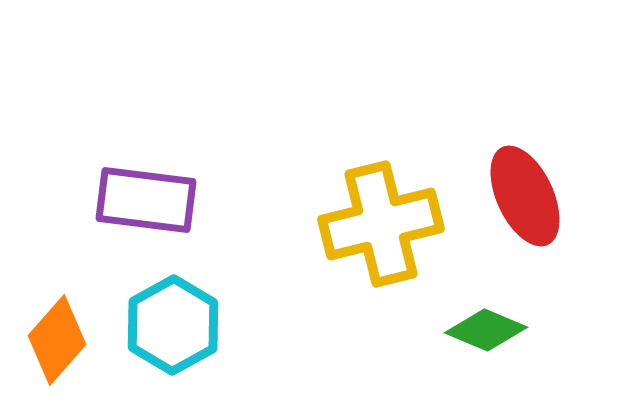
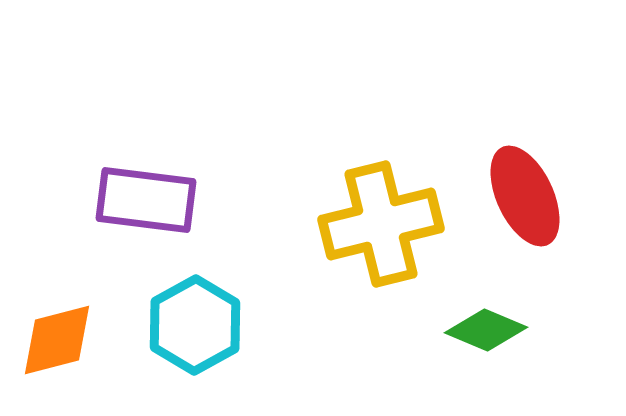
cyan hexagon: moved 22 px right
orange diamond: rotated 34 degrees clockwise
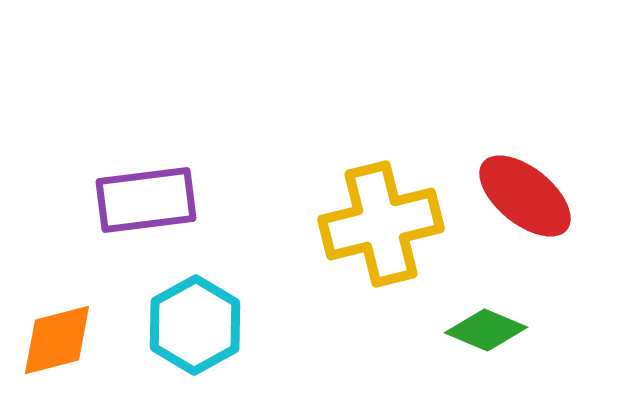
red ellipse: rotated 26 degrees counterclockwise
purple rectangle: rotated 14 degrees counterclockwise
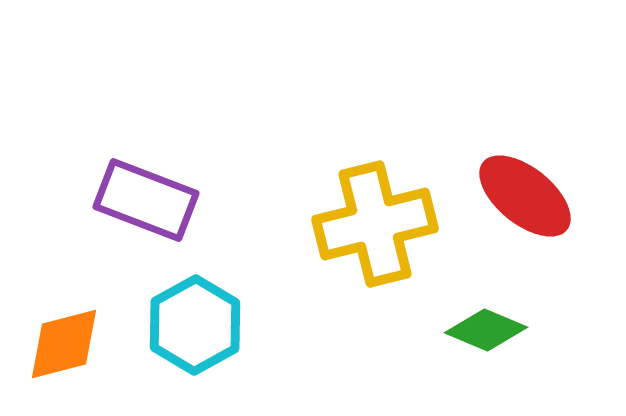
purple rectangle: rotated 28 degrees clockwise
yellow cross: moved 6 px left
orange diamond: moved 7 px right, 4 px down
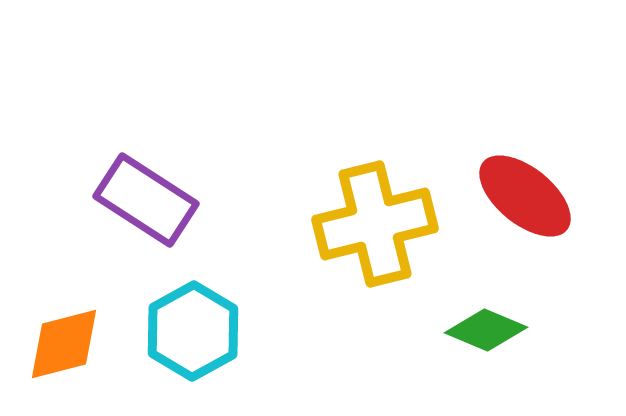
purple rectangle: rotated 12 degrees clockwise
cyan hexagon: moved 2 px left, 6 px down
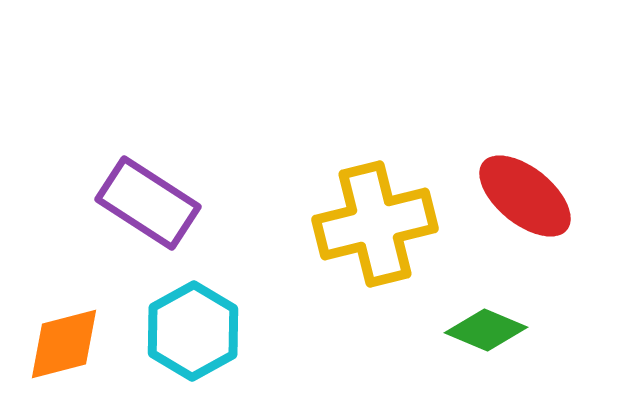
purple rectangle: moved 2 px right, 3 px down
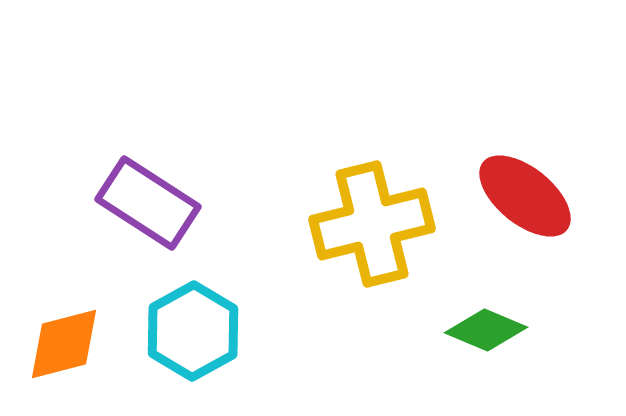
yellow cross: moved 3 px left
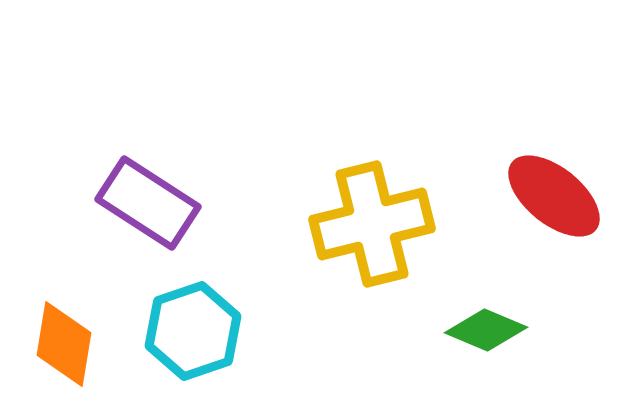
red ellipse: moved 29 px right
cyan hexagon: rotated 10 degrees clockwise
orange diamond: rotated 66 degrees counterclockwise
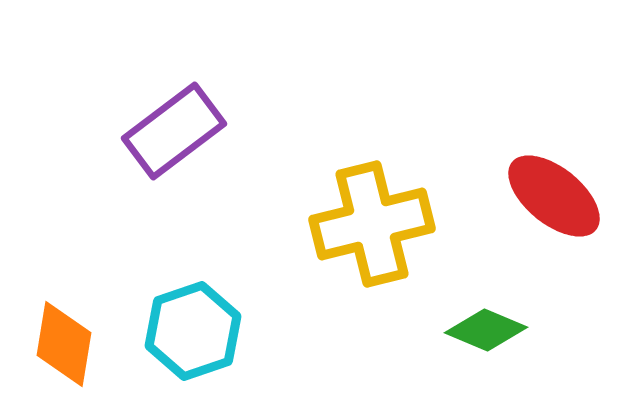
purple rectangle: moved 26 px right, 72 px up; rotated 70 degrees counterclockwise
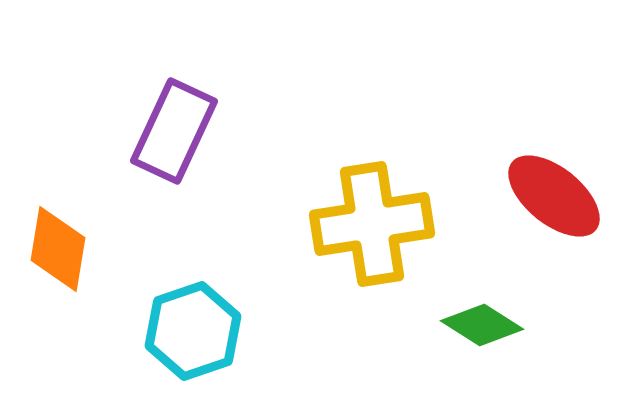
purple rectangle: rotated 28 degrees counterclockwise
yellow cross: rotated 5 degrees clockwise
green diamond: moved 4 px left, 5 px up; rotated 10 degrees clockwise
orange diamond: moved 6 px left, 95 px up
